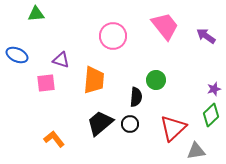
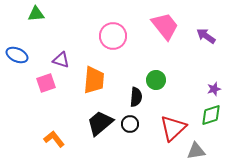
pink square: rotated 12 degrees counterclockwise
green diamond: rotated 25 degrees clockwise
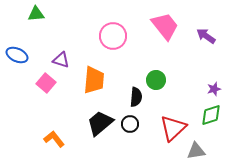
pink square: rotated 30 degrees counterclockwise
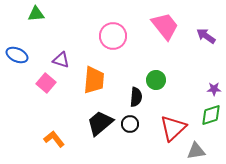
purple star: rotated 16 degrees clockwise
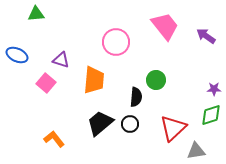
pink circle: moved 3 px right, 6 px down
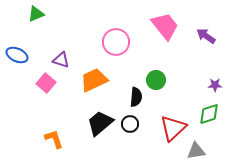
green triangle: rotated 18 degrees counterclockwise
orange trapezoid: rotated 120 degrees counterclockwise
purple star: moved 1 px right, 4 px up
green diamond: moved 2 px left, 1 px up
orange L-shape: rotated 20 degrees clockwise
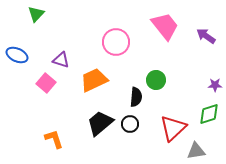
green triangle: rotated 24 degrees counterclockwise
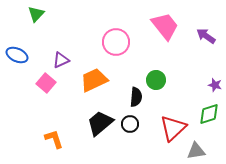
purple triangle: rotated 42 degrees counterclockwise
purple star: rotated 16 degrees clockwise
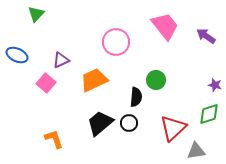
black circle: moved 1 px left, 1 px up
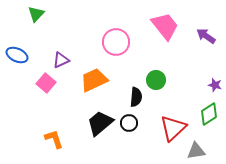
green diamond: rotated 15 degrees counterclockwise
